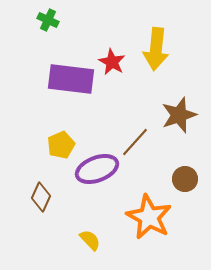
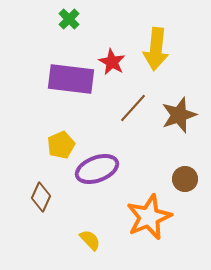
green cross: moved 21 px right, 1 px up; rotated 20 degrees clockwise
brown line: moved 2 px left, 34 px up
orange star: rotated 21 degrees clockwise
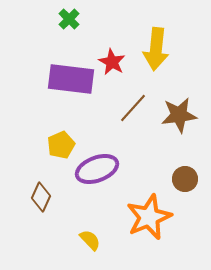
brown star: rotated 12 degrees clockwise
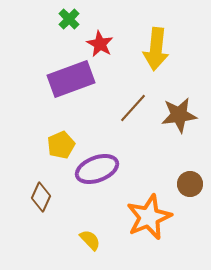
red star: moved 12 px left, 18 px up
purple rectangle: rotated 27 degrees counterclockwise
brown circle: moved 5 px right, 5 px down
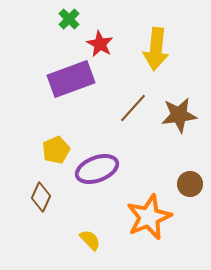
yellow pentagon: moved 5 px left, 5 px down
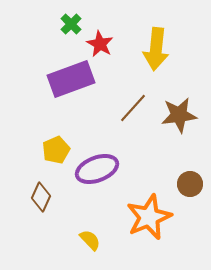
green cross: moved 2 px right, 5 px down
